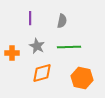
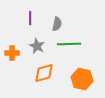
gray semicircle: moved 5 px left, 3 px down
green line: moved 3 px up
orange diamond: moved 2 px right
orange hexagon: moved 1 px down
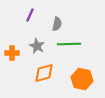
purple line: moved 3 px up; rotated 24 degrees clockwise
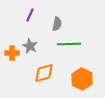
gray star: moved 7 px left
orange hexagon: rotated 15 degrees clockwise
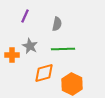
purple line: moved 5 px left, 1 px down
green line: moved 6 px left, 5 px down
orange cross: moved 2 px down
orange hexagon: moved 10 px left, 5 px down
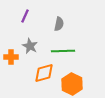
gray semicircle: moved 2 px right
green line: moved 2 px down
orange cross: moved 1 px left, 2 px down
